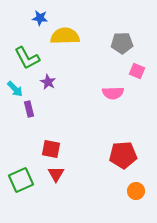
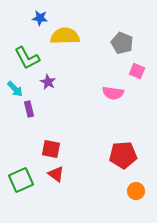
gray pentagon: rotated 25 degrees clockwise
pink semicircle: rotated 10 degrees clockwise
red triangle: rotated 24 degrees counterclockwise
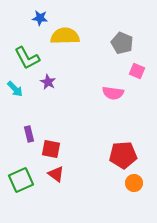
purple rectangle: moved 25 px down
orange circle: moved 2 px left, 8 px up
